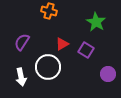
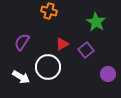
purple square: rotated 21 degrees clockwise
white arrow: rotated 48 degrees counterclockwise
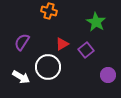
purple circle: moved 1 px down
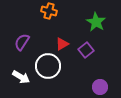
white circle: moved 1 px up
purple circle: moved 8 px left, 12 px down
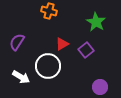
purple semicircle: moved 5 px left
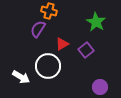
purple semicircle: moved 21 px right, 13 px up
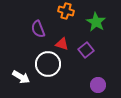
orange cross: moved 17 px right
purple semicircle: rotated 54 degrees counterclockwise
red triangle: rotated 48 degrees clockwise
white circle: moved 2 px up
purple circle: moved 2 px left, 2 px up
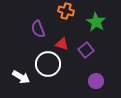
purple circle: moved 2 px left, 4 px up
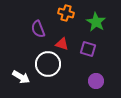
orange cross: moved 2 px down
purple square: moved 2 px right, 1 px up; rotated 35 degrees counterclockwise
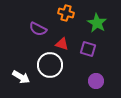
green star: moved 1 px right, 1 px down
purple semicircle: rotated 42 degrees counterclockwise
white circle: moved 2 px right, 1 px down
